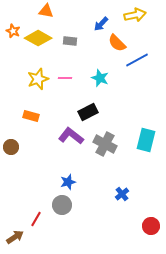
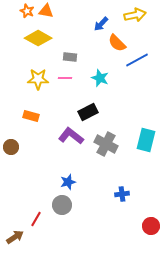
orange star: moved 14 px right, 20 px up
gray rectangle: moved 16 px down
yellow star: rotated 20 degrees clockwise
gray cross: moved 1 px right
blue cross: rotated 32 degrees clockwise
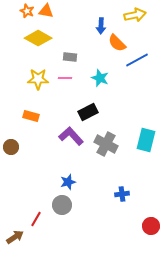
blue arrow: moved 2 px down; rotated 42 degrees counterclockwise
purple L-shape: rotated 10 degrees clockwise
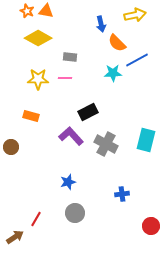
blue arrow: moved 2 px up; rotated 14 degrees counterclockwise
cyan star: moved 13 px right, 5 px up; rotated 24 degrees counterclockwise
gray circle: moved 13 px right, 8 px down
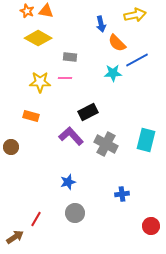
yellow star: moved 2 px right, 3 px down
